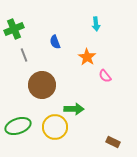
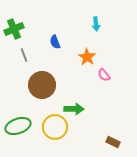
pink semicircle: moved 1 px left, 1 px up
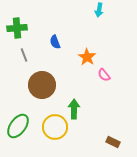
cyan arrow: moved 3 px right, 14 px up; rotated 16 degrees clockwise
green cross: moved 3 px right, 1 px up; rotated 18 degrees clockwise
green arrow: rotated 90 degrees counterclockwise
green ellipse: rotated 35 degrees counterclockwise
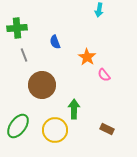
yellow circle: moved 3 px down
brown rectangle: moved 6 px left, 13 px up
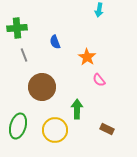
pink semicircle: moved 5 px left, 5 px down
brown circle: moved 2 px down
green arrow: moved 3 px right
green ellipse: rotated 20 degrees counterclockwise
